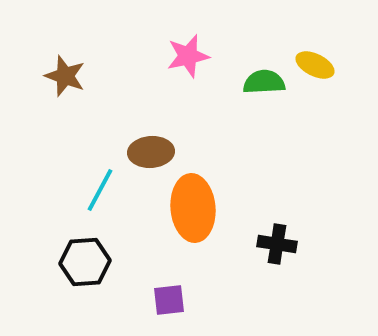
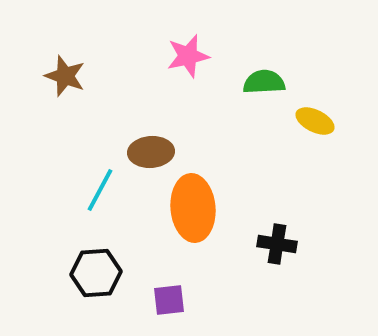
yellow ellipse: moved 56 px down
black hexagon: moved 11 px right, 11 px down
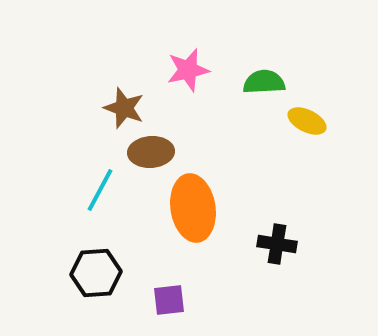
pink star: moved 14 px down
brown star: moved 59 px right, 32 px down
yellow ellipse: moved 8 px left
orange ellipse: rotated 4 degrees counterclockwise
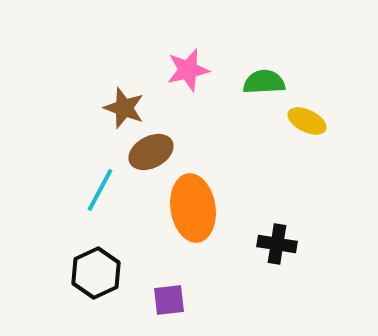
brown ellipse: rotated 24 degrees counterclockwise
black hexagon: rotated 21 degrees counterclockwise
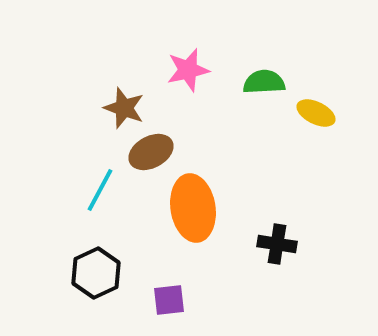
yellow ellipse: moved 9 px right, 8 px up
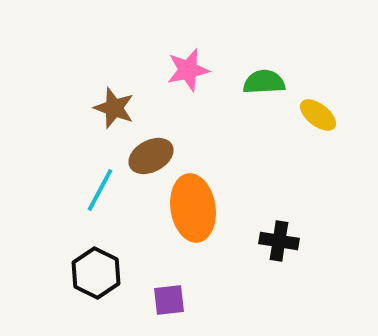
brown star: moved 10 px left
yellow ellipse: moved 2 px right, 2 px down; rotated 12 degrees clockwise
brown ellipse: moved 4 px down
black cross: moved 2 px right, 3 px up
black hexagon: rotated 9 degrees counterclockwise
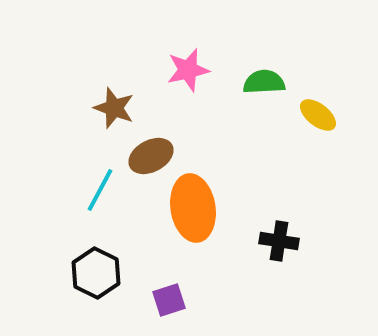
purple square: rotated 12 degrees counterclockwise
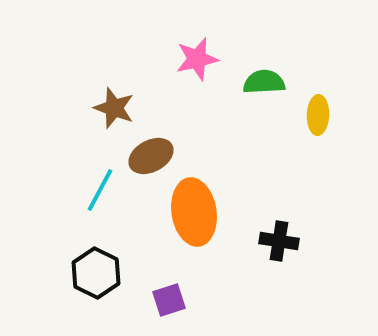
pink star: moved 9 px right, 11 px up
yellow ellipse: rotated 54 degrees clockwise
orange ellipse: moved 1 px right, 4 px down
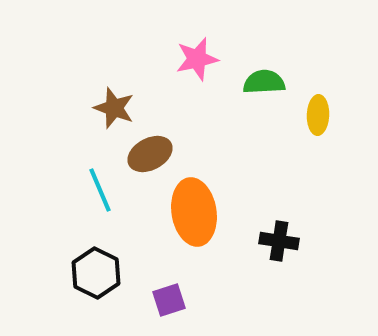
brown ellipse: moved 1 px left, 2 px up
cyan line: rotated 51 degrees counterclockwise
